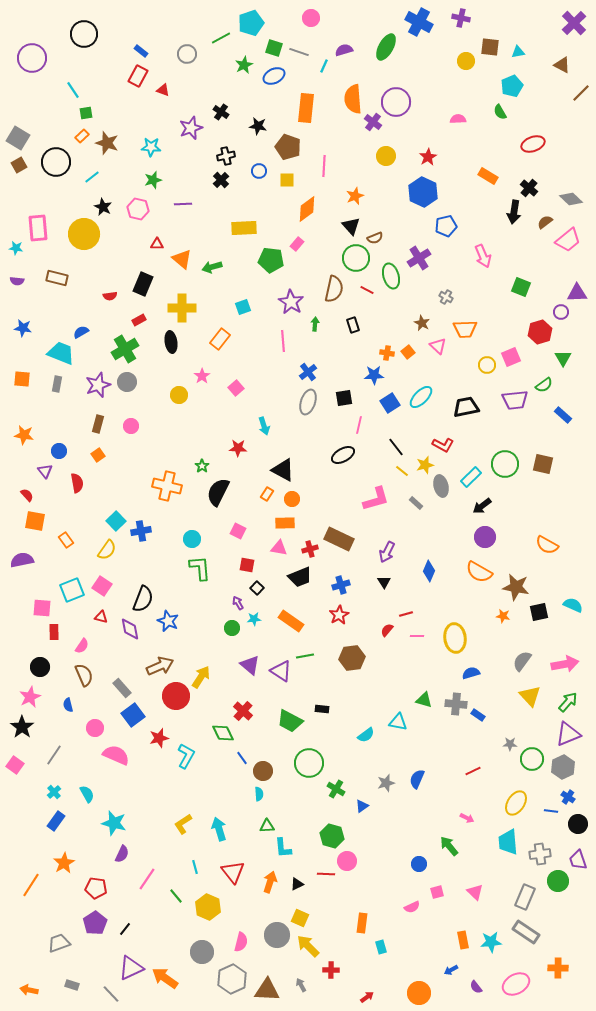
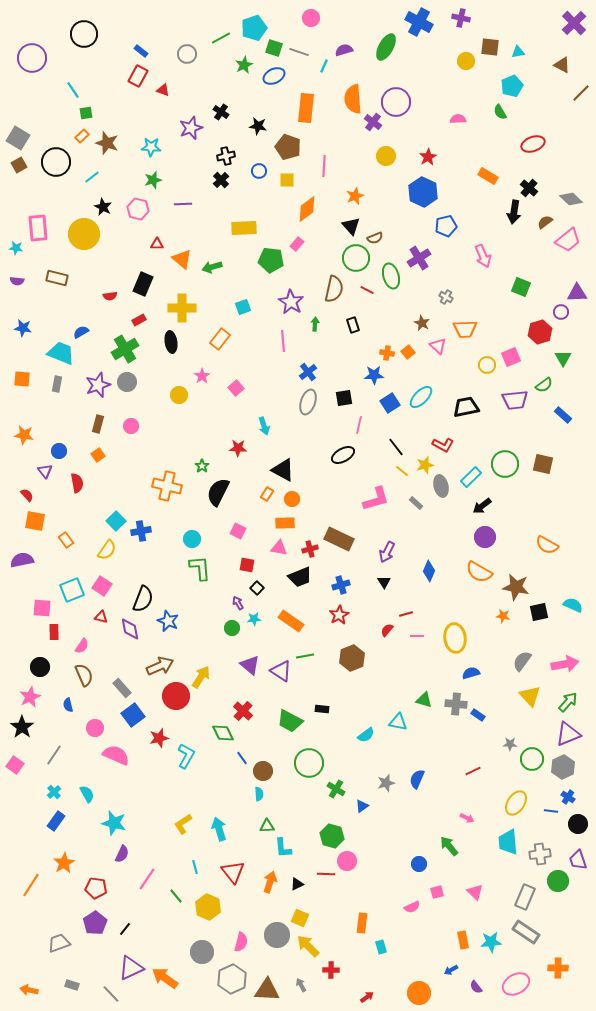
cyan pentagon at (251, 23): moved 3 px right, 5 px down
brown hexagon at (352, 658): rotated 15 degrees counterclockwise
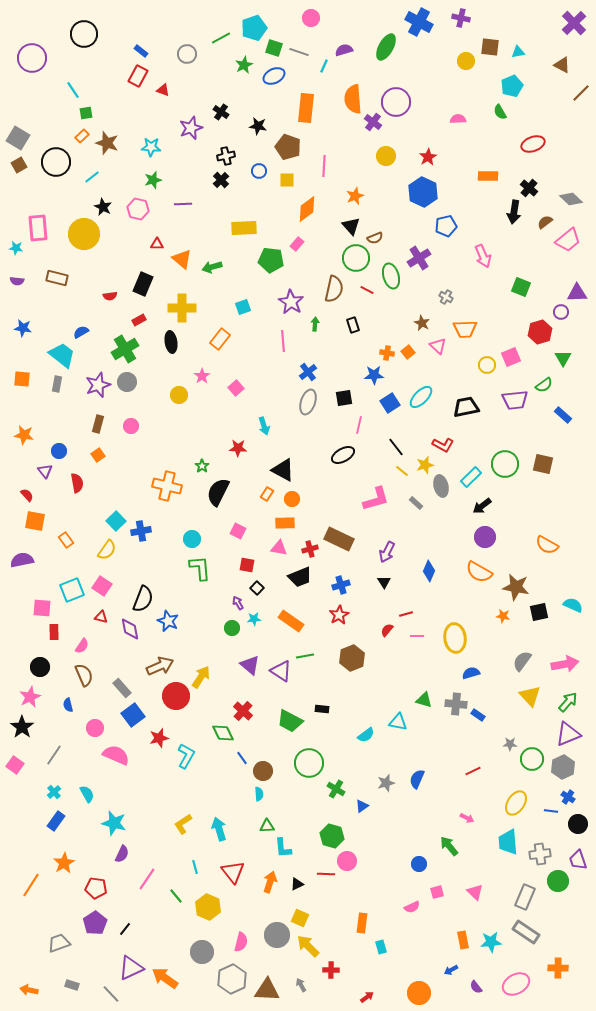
orange rectangle at (488, 176): rotated 30 degrees counterclockwise
cyan trapezoid at (61, 353): moved 1 px right, 2 px down; rotated 16 degrees clockwise
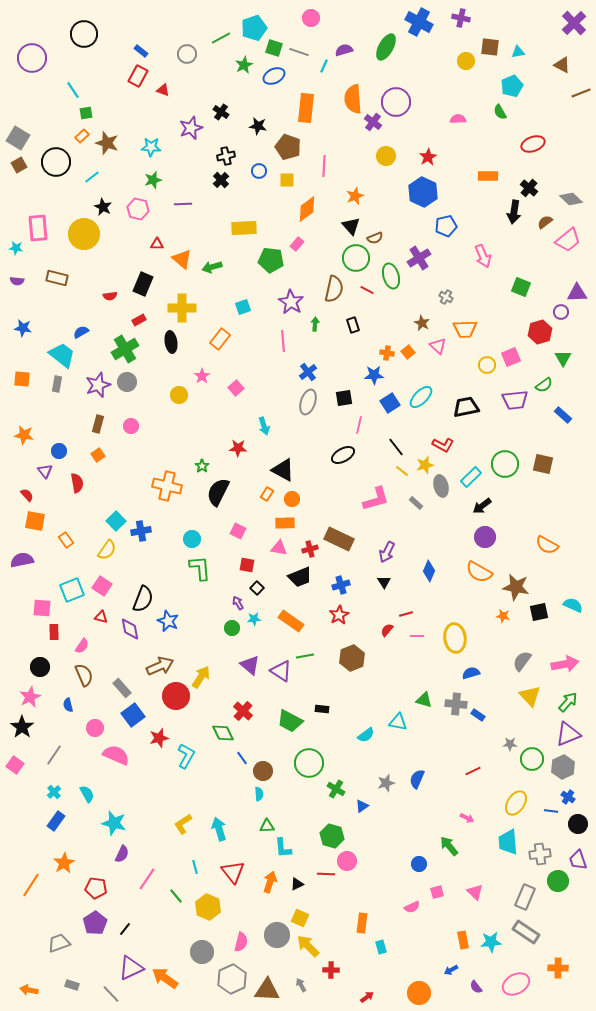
brown line at (581, 93): rotated 24 degrees clockwise
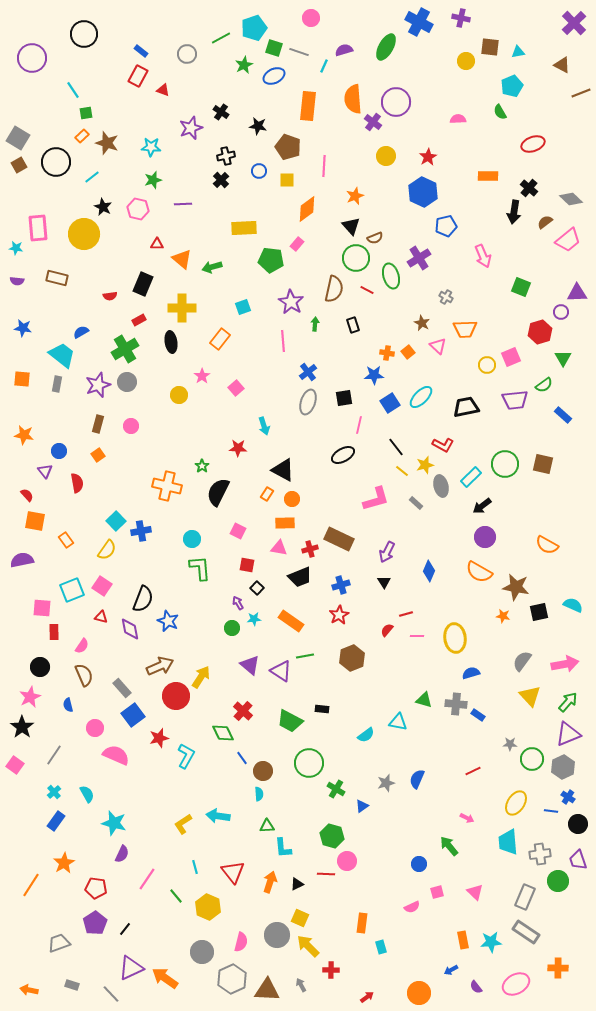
orange rectangle at (306, 108): moved 2 px right, 2 px up
cyan arrow at (219, 829): moved 1 px left, 13 px up; rotated 65 degrees counterclockwise
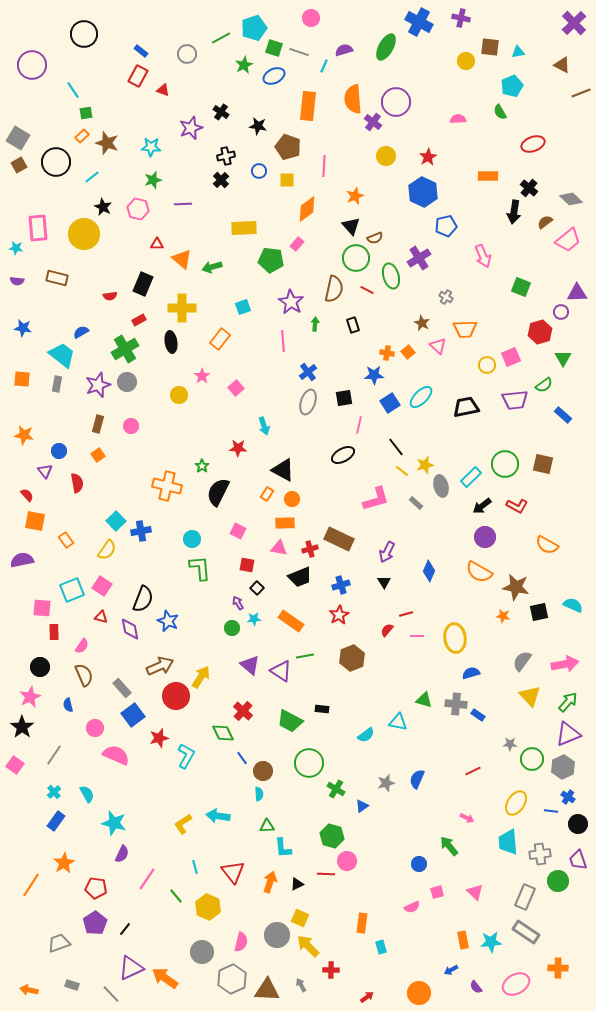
purple circle at (32, 58): moved 7 px down
red L-shape at (443, 445): moved 74 px right, 61 px down
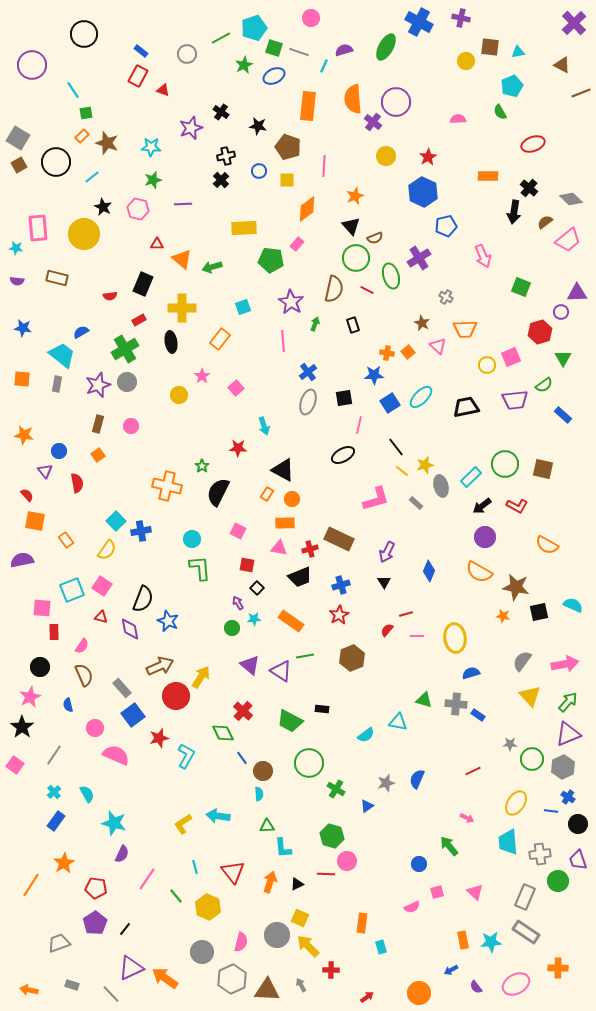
green arrow at (315, 324): rotated 16 degrees clockwise
brown square at (543, 464): moved 5 px down
blue triangle at (362, 806): moved 5 px right
